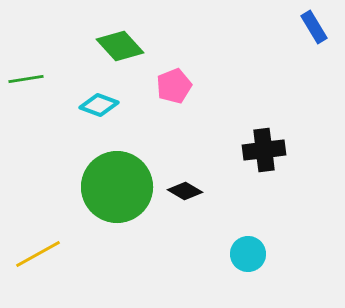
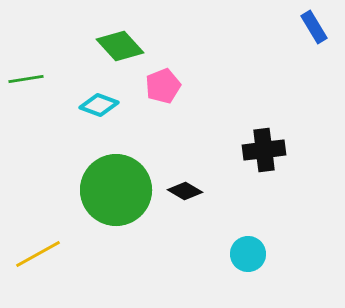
pink pentagon: moved 11 px left
green circle: moved 1 px left, 3 px down
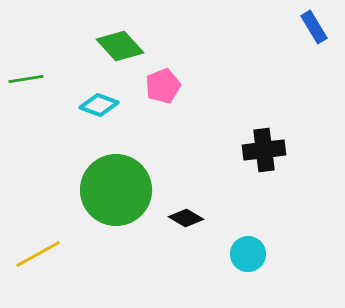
black diamond: moved 1 px right, 27 px down
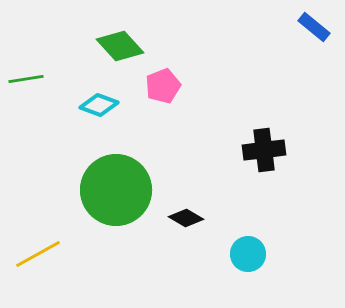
blue rectangle: rotated 20 degrees counterclockwise
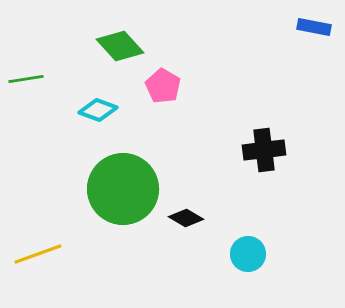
blue rectangle: rotated 28 degrees counterclockwise
pink pentagon: rotated 20 degrees counterclockwise
cyan diamond: moved 1 px left, 5 px down
green circle: moved 7 px right, 1 px up
yellow line: rotated 9 degrees clockwise
